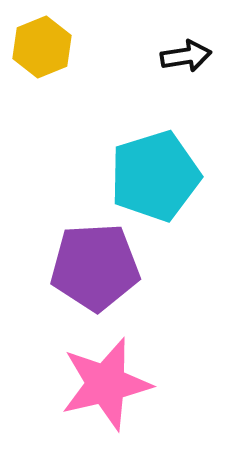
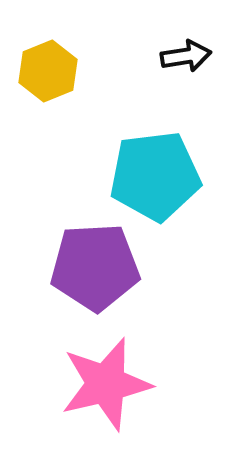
yellow hexagon: moved 6 px right, 24 px down
cyan pentagon: rotated 10 degrees clockwise
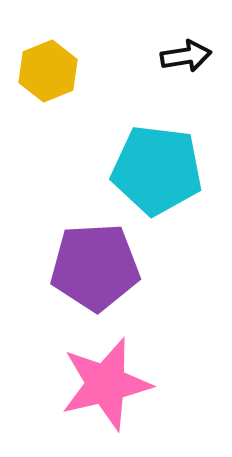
cyan pentagon: moved 2 px right, 6 px up; rotated 14 degrees clockwise
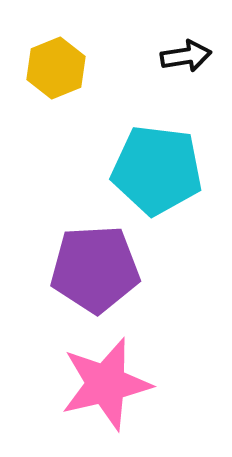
yellow hexagon: moved 8 px right, 3 px up
purple pentagon: moved 2 px down
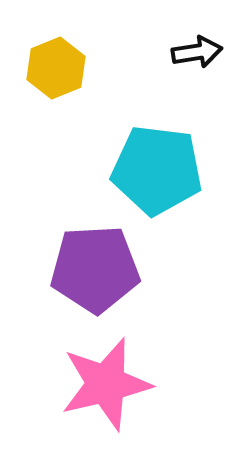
black arrow: moved 11 px right, 4 px up
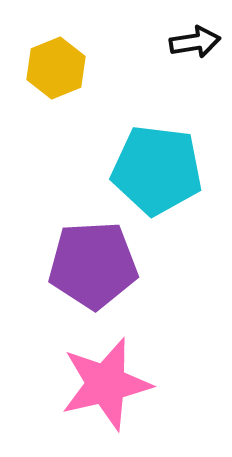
black arrow: moved 2 px left, 10 px up
purple pentagon: moved 2 px left, 4 px up
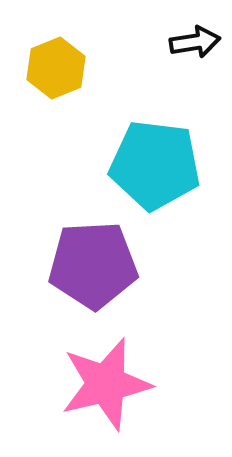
cyan pentagon: moved 2 px left, 5 px up
